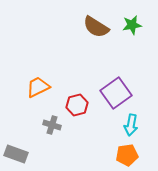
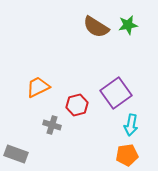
green star: moved 4 px left
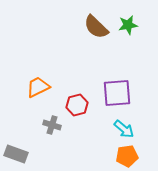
brown semicircle: rotated 12 degrees clockwise
purple square: moved 1 px right; rotated 32 degrees clockwise
cyan arrow: moved 7 px left, 4 px down; rotated 60 degrees counterclockwise
orange pentagon: moved 1 px down
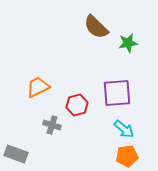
green star: moved 18 px down
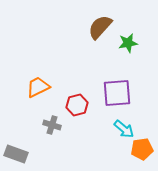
brown semicircle: moved 4 px right; rotated 88 degrees clockwise
orange pentagon: moved 15 px right, 7 px up
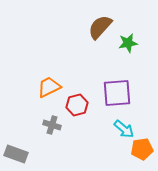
orange trapezoid: moved 11 px right
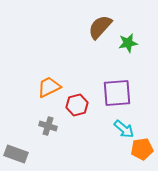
gray cross: moved 4 px left, 1 px down
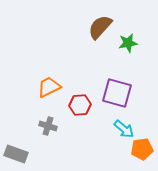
purple square: rotated 20 degrees clockwise
red hexagon: moved 3 px right; rotated 10 degrees clockwise
